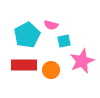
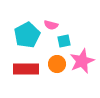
red rectangle: moved 2 px right, 4 px down
orange circle: moved 6 px right, 6 px up
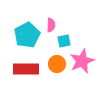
pink semicircle: rotated 104 degrees counterclockwise
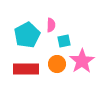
pink star: rotated 10 degrees counterclockwise
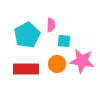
cyan square: rotated 16 degrees clockwise
pink star: rotated 30 degrees counterclockwise
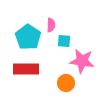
cyan pentagon: moved 1 px right, 2 px down; rotated 10 degrees counterclockwise
orange circle: moved 9 px right, 19 px down
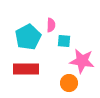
cyan pentagon: rotated 10 degrees clockwise
orange circle: moved 3 px right
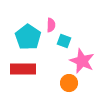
cyan pentagon: rotated 10 degrees counterclockwise
cyan square: rotated 16 degrees clockwise
pink star: rotated 15 degrees clockwise
red rectangle: moved 3 px left
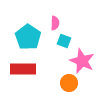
pink semicircle: moved 4 px right, 2 px up
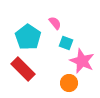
pink semicircle: rotated 40 degrees counterclockwise
cyan square: moved 2 px right, 2 px down
red rectangle: rotated 45 degrees clockwise
